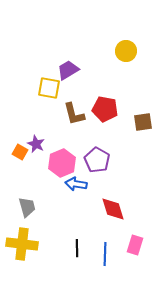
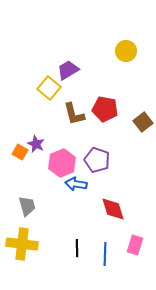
yellow square: rotated 30 degrees clockwise
brown square: rotated 30 degrees counterclockwise
purple pentagon: rotated 10 degrees counterclockwise
gray trapezoid: moved 1 px up
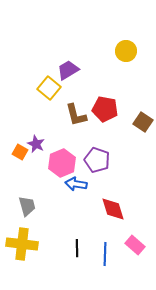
brown L-shape: moved 2 px right, 1 px down
brown square: rotated 18 degrees counterclockwise
pink rectangle: rotated 66 degrees counterclockwise
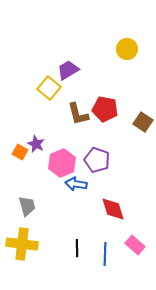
yellow circle: moved 1 px right, 2 px up
brown L-shape: moved 2 px right, 1 px up
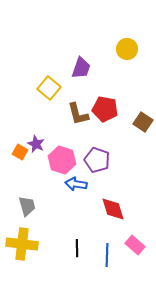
purple trapezoid: moved 13 px right, 2 px up; rotated 140 degrees clockwise
pink hexagon: moved 3 px up; rotated 20 degrees counterclockwise
blue line: moved 2 px right, 1 px down
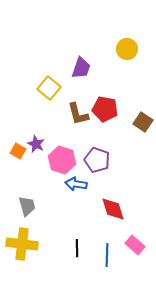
orange square: moved 2 px left, 1 px up
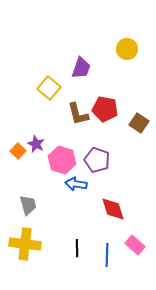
brown square: moved 4 px left, 1 px down
orange square: rotated 14 degrees clockwise
gray trapezoid: moved 1 px right, 1 px up
yellow cross: moved 3 px right
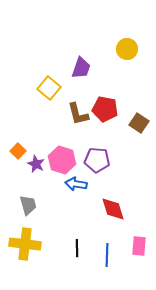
purple star: moved 20 px down
purple pentagon: rotated 15 degrees counterclockwise
pink rectangle: moved 4 px right, 1 px down; rotated 54 degrees clockwise
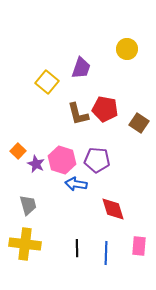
yellow square: moved 2 px left, 6 px up
blue line: moved 1 px left, 2 px up
